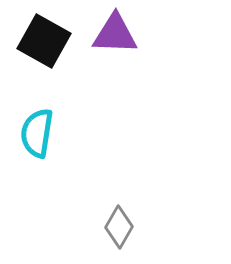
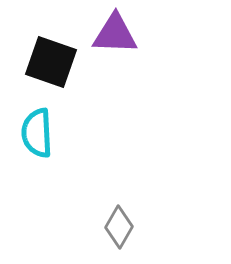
black square: moved 7 px right, 21 px down; rotated 10 degrees counterclockwise
cyan semicircle: rotated 12 degrees counterclockwise
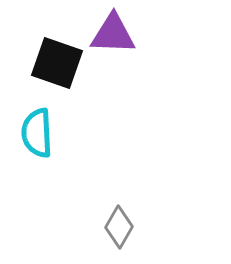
purple triangle: moved 2 px left
black square: moved 6 px right, 1 px down
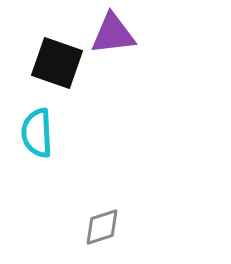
purple triangle: rotated 9 degrees counterclockwise
gray diamond: moved 17 px left; rotated 42 degrees clockwise
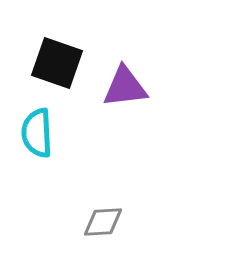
purple triangle: moved 12 px right, 53 px down
gray diamond: moved 1 px right, 5 px up; rotated 15 degrees clockwise
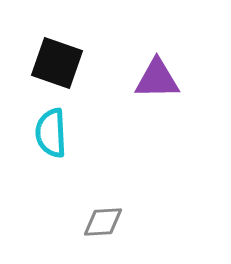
purple triangle: moved 32 px right, 8 px up; rotated 6 degrees clockwise
cyan semicircle: moved 14 px right
